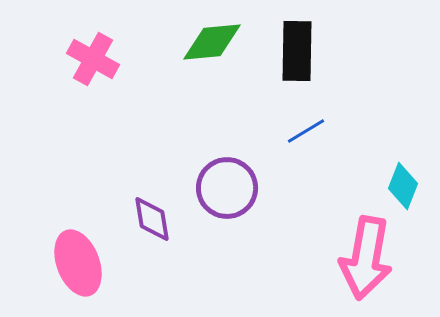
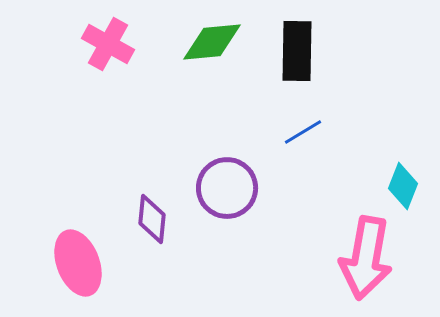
pink cross: moved 15 px right, 15 px up
blue line: moved 3 px left, 1 px down
purple diamond: rotated 15 degrees clockwise
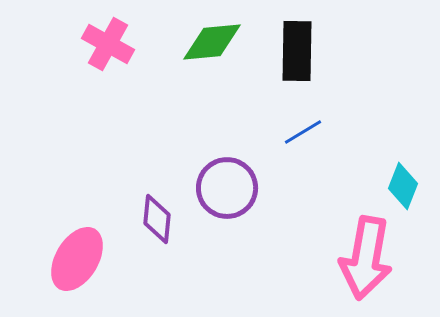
purple diamond: moved 5 px right
pink ellipse: moved 1 px left, 4 px up; rotated 52 degrees clockwise
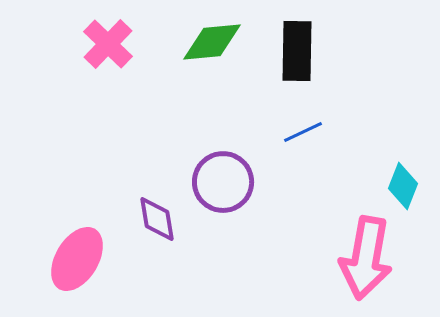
pink cross: rotated 15 degrees clockwise
blue line: rotated 6 degrees clockwise
purple circle: moved 4 px left, 6 px up
purple diamond: rotated 15 degrees counterclockwise
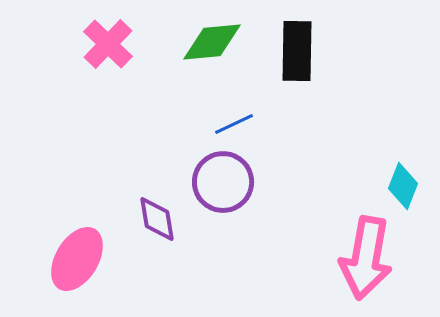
blue line: moved 69 px left, 8 px up
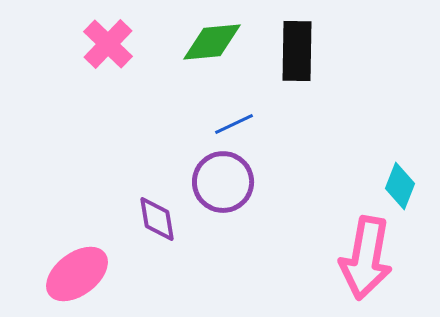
cyan diamond: moved 3 px left
pink ellipse: moved 15 px down; rotated 22 degrees clockwise
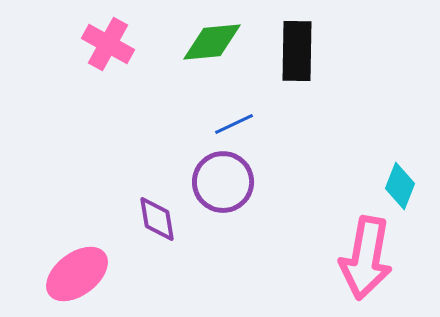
pink cross: rotated 15 degrees counterclockwise
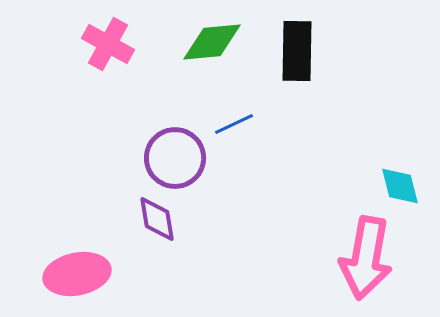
purple circle: moved 48 px left, 24 px up
cyan diamond: rotated 36 degrees counterclockwise
pink ellipse: rotated 26 degrees clockwise
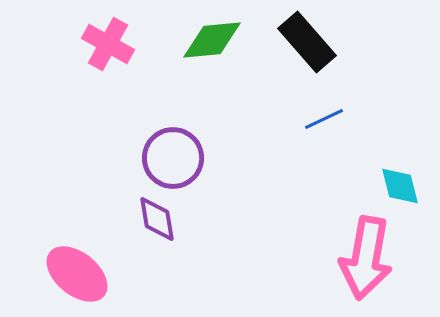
green diamond: moved 2 px up
black rectangle: moved 10 px right, 9 px up; rotated 42 degrees counterclockwise
blue line: moved 90 px right, 5 px up
purple circle: moved 2 px left
pink ellipse: rotated 50 degrees clockwise
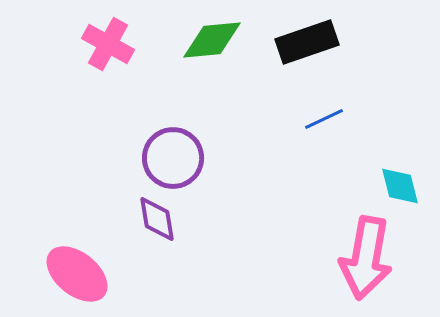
black rectangle: rotated 68 degrees counterclockwise
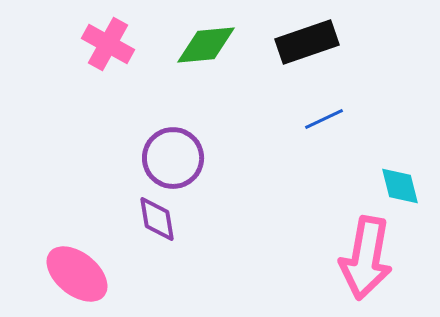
green diamond: moved 6 px left, 5 px down
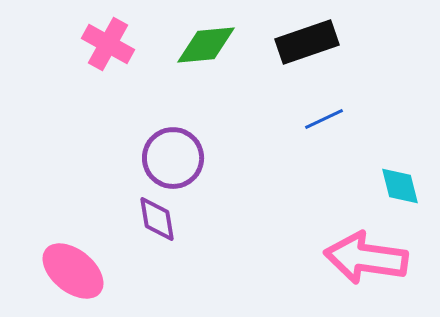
pink arrow: rotated 88 degrees clockwise
pink ellipse: moved 4 px left, 3 px up
